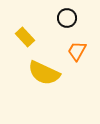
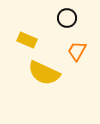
yellow rectangle: moved 2 px right, 3 px down; rotated 24 degrees counterclockwise
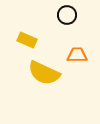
black circle: moved 3 px up
orange trapezoid: moved 4 px down; rotated 60 degrees clockwise
